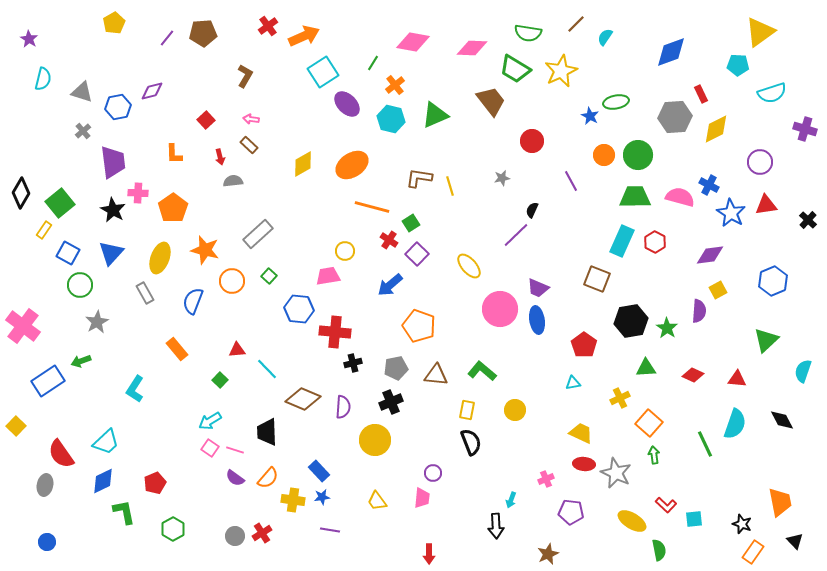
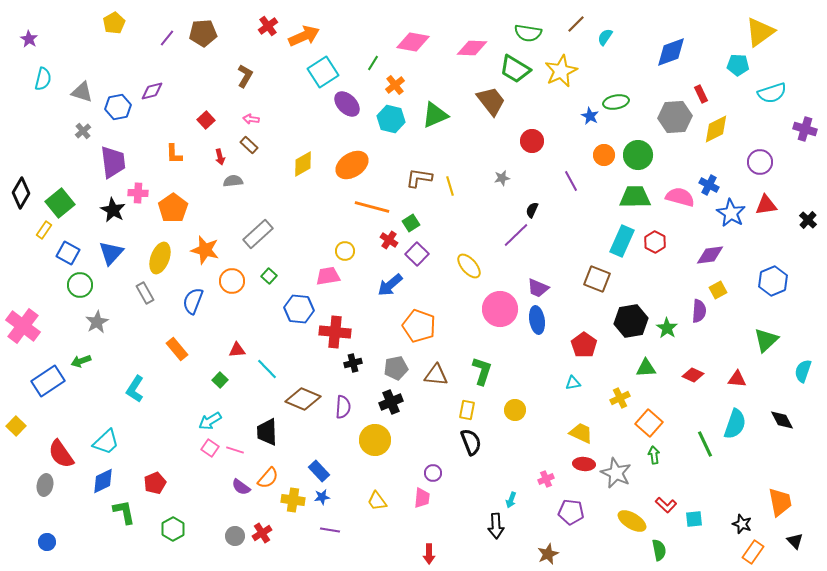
green L-shape at (482, 371): rotated 68 degrees clockwise
purple semicircle at (235, 478): moved 6 px right, 9 px down
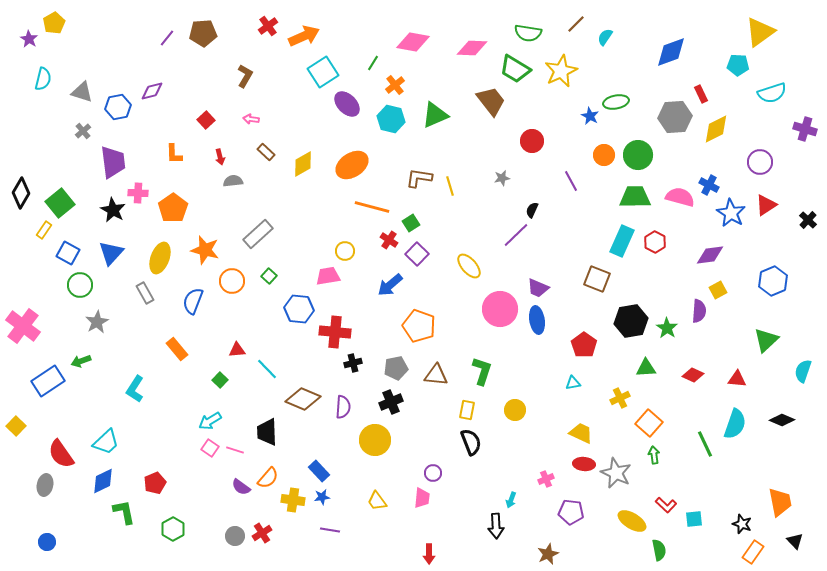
yellow pentagon at (114, 23): moved 60 px left
brown rectangle at (249, 145): moved 17 px right, 7 px down
red triangle at (766, 205): rotated 25 degrees counterclockwise
black diamond at (782, 420): rotated 40 degrees counterclockwise
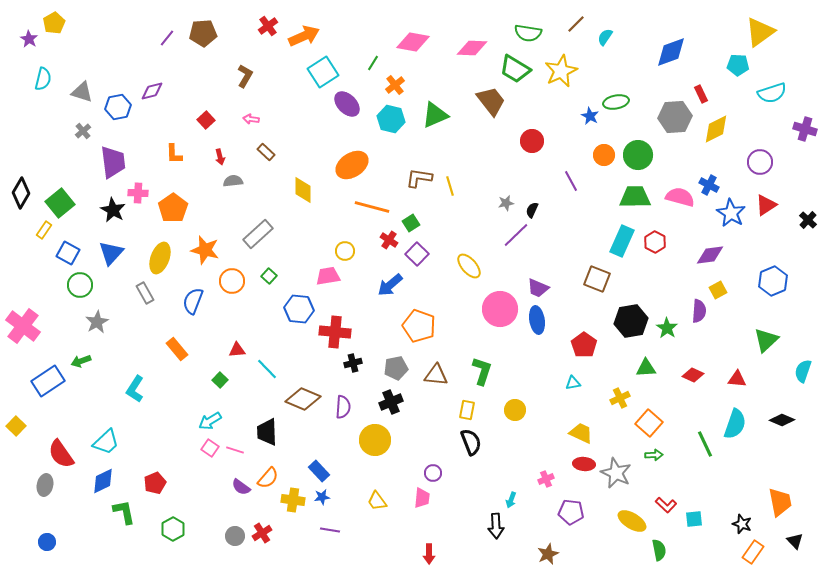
yellow diamond at (303, 164): moved 26 px down; rotated 60 degrees counterclockwise
gray star at (502, 178): moved 4 px right, 25 px down
green arrow at (654, 455): rotated 96 degrees clockwise
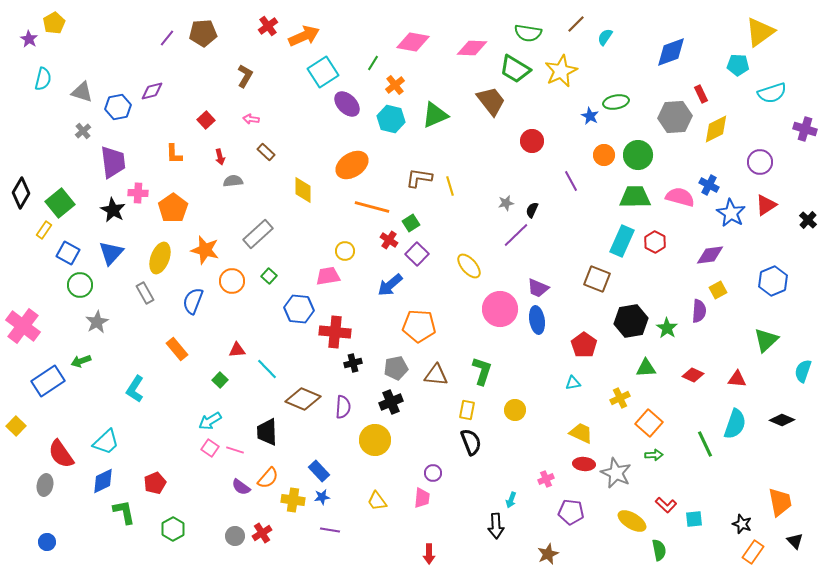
orange pentagon at (419, 326): rotated 16 degrees counterclockwise
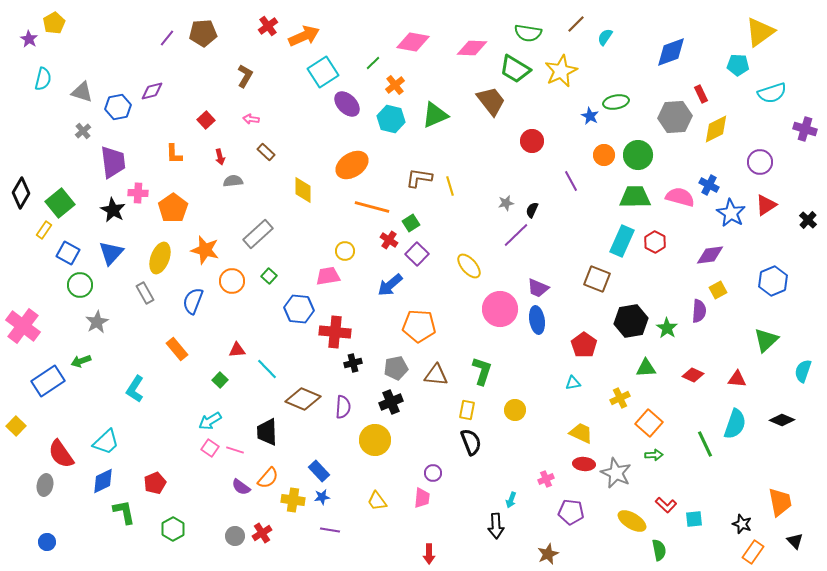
green line at (373, 63): rotated 14 degrees clockwise
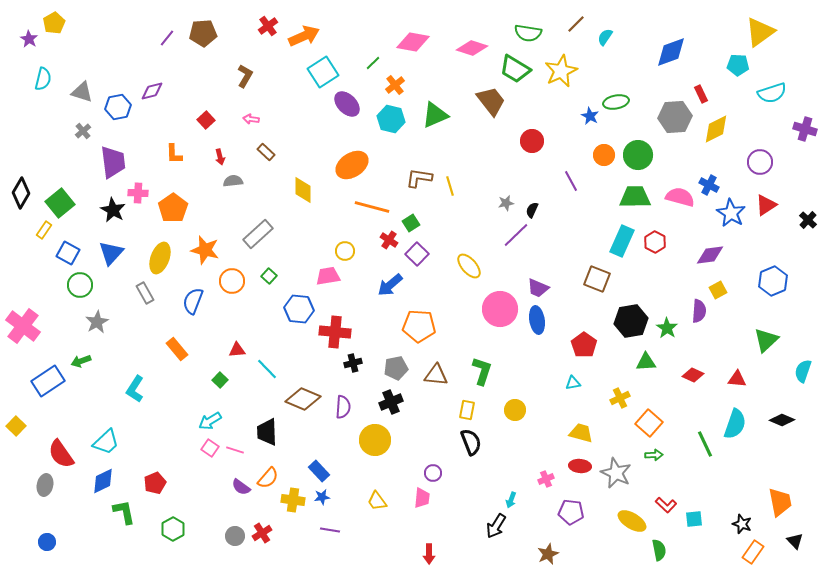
pink diamond at (472, 48): rotated 16 degrees clockwise
green triangle at (646, 368): moved 6 px up
yellow trapezoid at (581, 433): rotated 10 degrees counterclockwise
red ellipse at (584, 464): moved 4 px left, 2 px down
black arrow at (496, 526): rotated 35 degrees clockwise
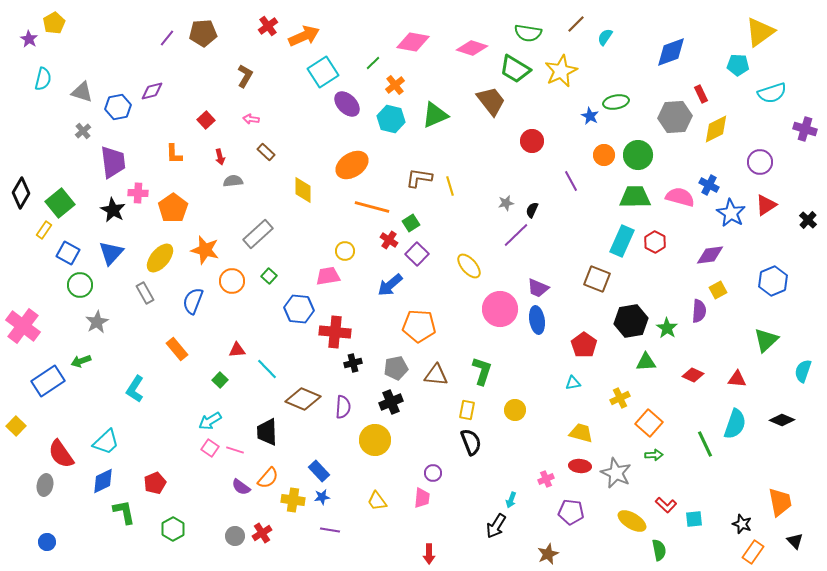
yellow ellipse at (160, 258): rotated 20 degrees clockwise
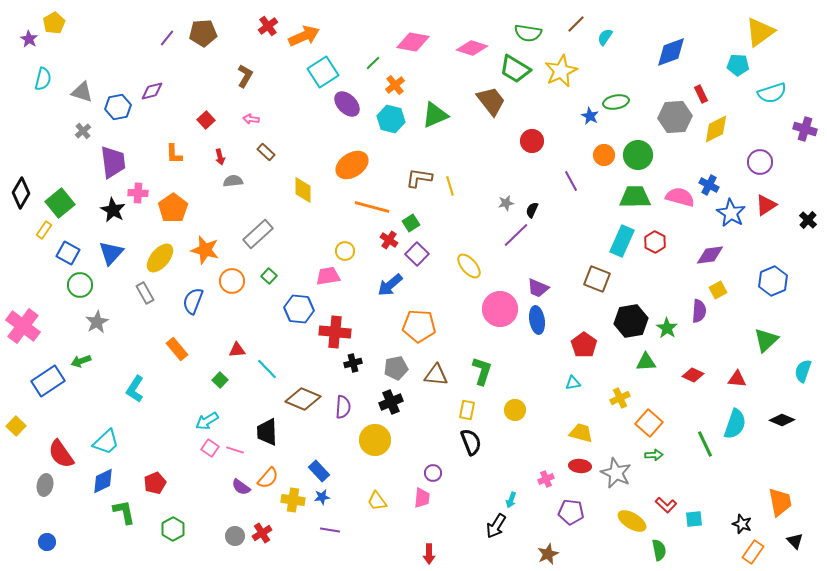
cyan arrow at (210, 421): moved 3 px left
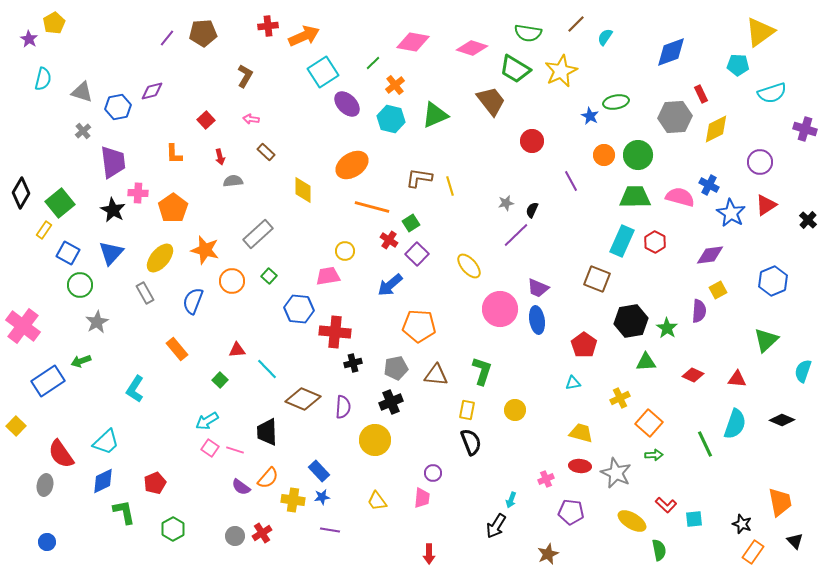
red cross at (268, 26): rotated 30 degrees clockwise
